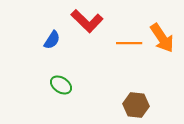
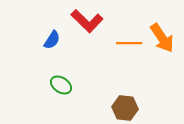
brown hexagon: moved 11 px left, 3 px down
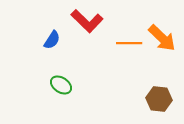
orange arrow: rotated 12 degrees counterclockwise
brown hexagon: moved 34 px right, 9 px up
